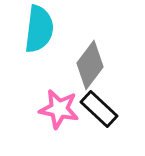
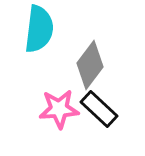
pink star: rotated 15 degrees counterclockwise
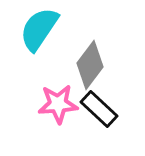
cyan semicircle: rotated 153 degrees counterclockwise
pink star: moved 1 px left, 5 px up
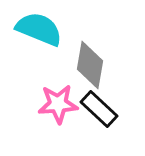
cyan semicircle: rotated 78 degrees clockwise
gray diamond: rotated 27 degrees counterclockwise
